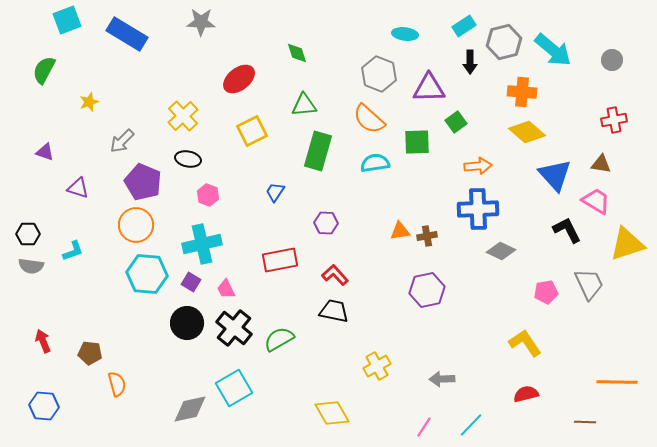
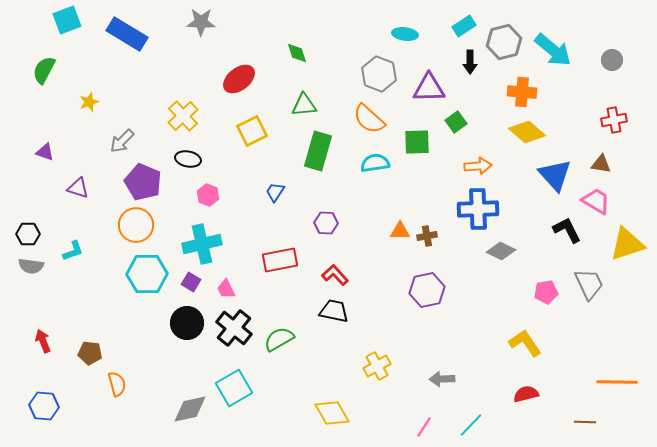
orange triangle at (400, 231): rotated 10 degrees clockwise
cyan hexagon at (147, 274): rotated 6 degrees counterclockwise
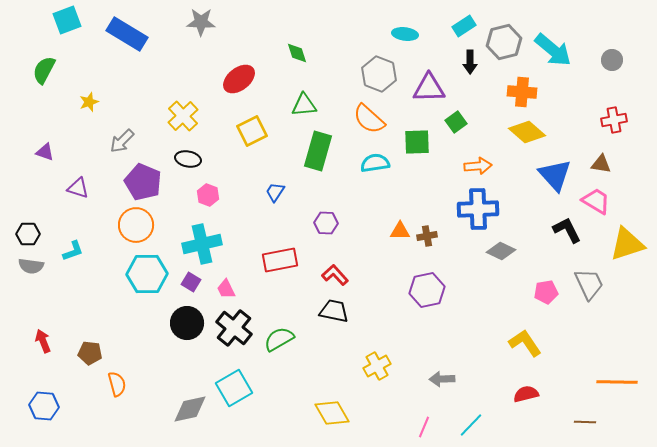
pink line at (424, 427): rotated 10 degrees counterclockwise
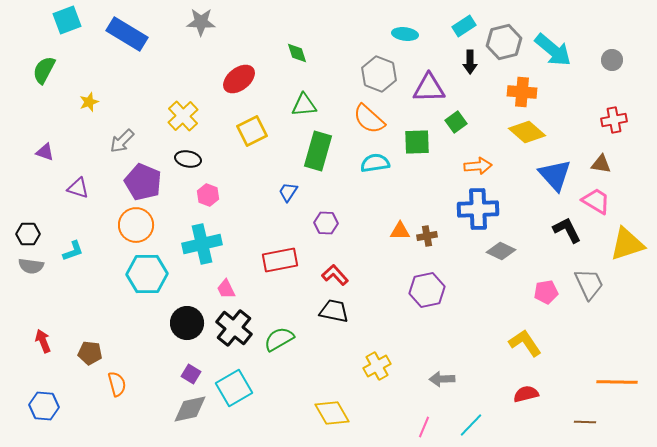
blue trapezoid at (275, 192): moved 13 px right
purple square at (191, 282): moved 92 px down
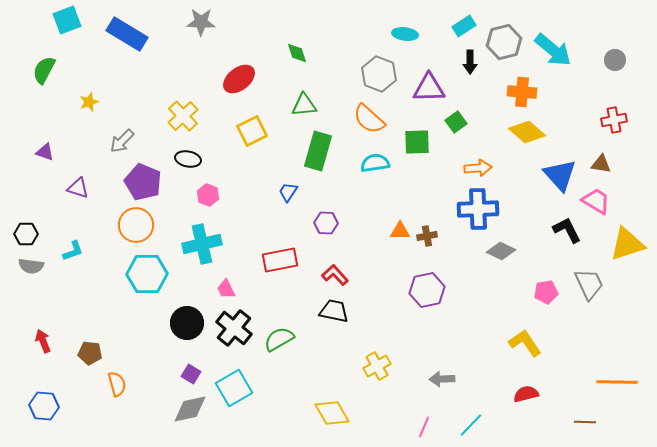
gray circle at (612, 60): moved 3 px right
orange arrow at (478, 166): moved 2 px down
blue triangle at (555, 175): moved 5 px right
black hexagon at (28, 234): moved 2 px left
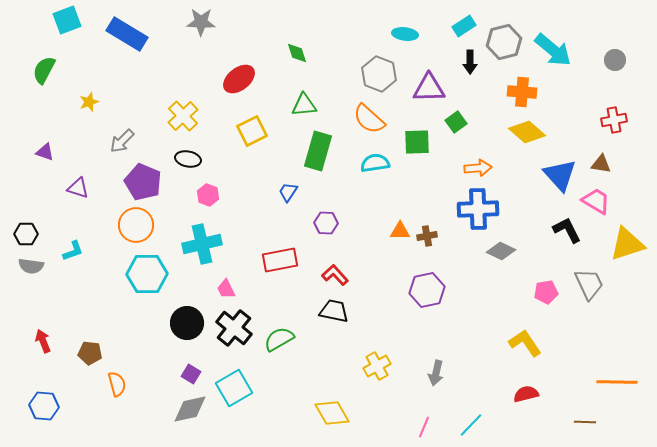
gray arrow at (442, 379): moved 6 px left, 6 px up; rotated 75 degrees counterclockwise
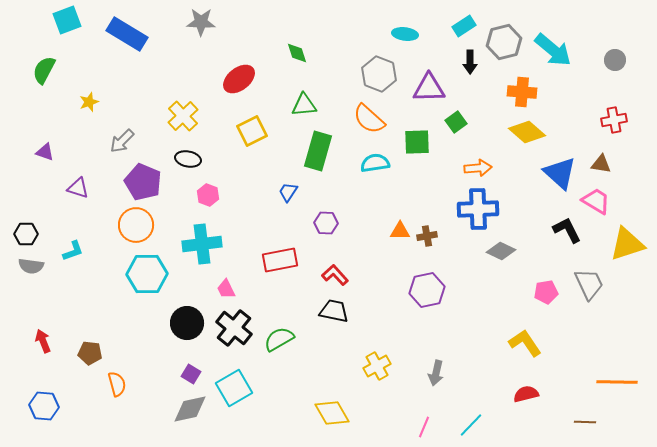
blue triangle at (560, 175): moved 2 px up; rotated 6 degrees counterclockwise
cyan cross at (202, 244): rotated 6 degrees clockwise
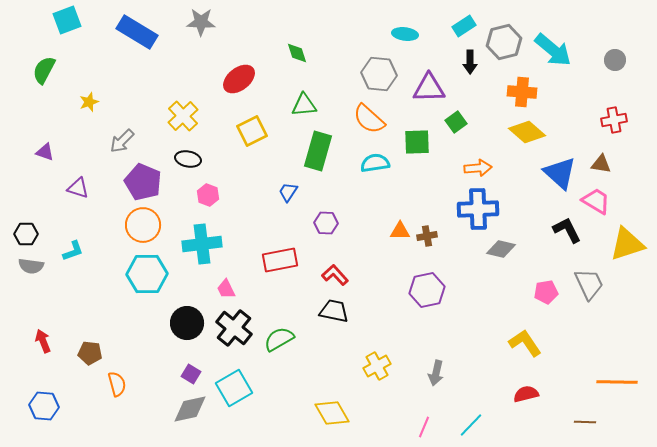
blue rectangle at (127, 34): moved 10 px right, 2 px up
gray hexagon at (379, 74): rotated 16 degrees counterclockwise
orange circle at (136, 225): moved 7 px right
gray diamond at (501, 251): moved 2 px up; rotated 12 degrees counterclockwise
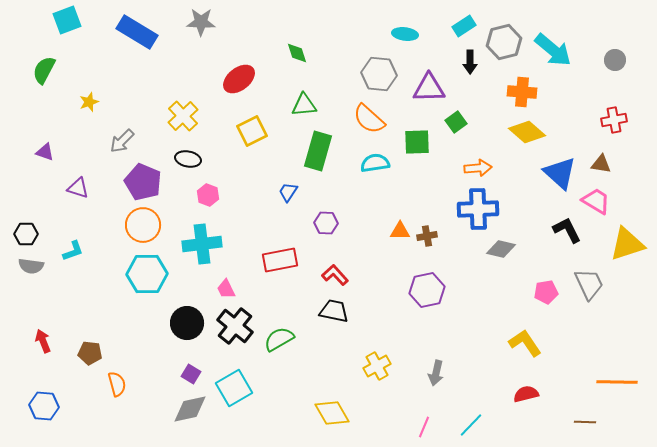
black cross at (234, 328): moved 1 px right, 2 px up
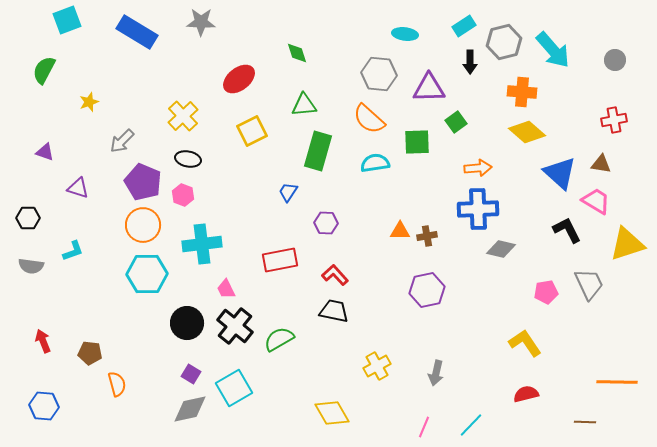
cyan arrow at (553, 50): rotated 9 degrees clockwise
pink hexagon at (208, 195): moved 25 px left
black hexagon at (26, 234): moved 2 px right, 16 px up
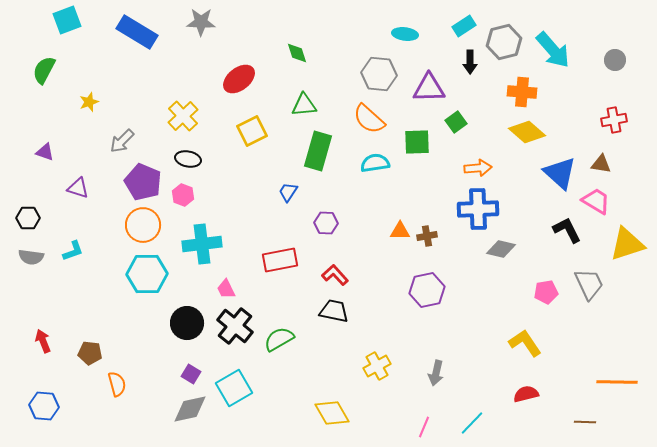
gray semicircle at (31, 266): moved 9 px up
cyan line at (471, 425): moved 1 px right, 2 px up
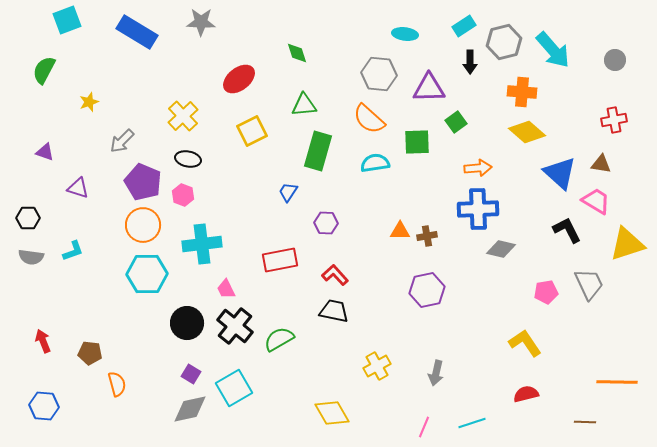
cyan line at (472, 423): rotated 28 degrees clockwise
